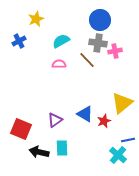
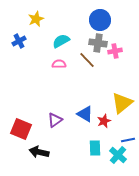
cyan rectangle: moved 33 px right
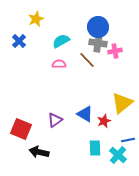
blue circle: moved 2 px left, 7 px down
blue cross: rotated 16 degrees counterclockwise
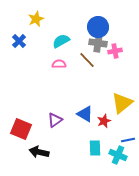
cyan cross: rotated 18 degrees counterclockwise
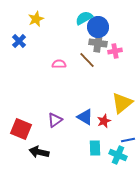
cyan semicircle: moved 23 px right, 23 px up
blue triangle: moved 3 px down
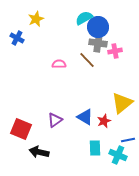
blue cross: moved 2 px left, 3 px up; rotated 16 degrees counterclockwise
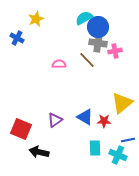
red star: rotated 24 degrees clockwise
